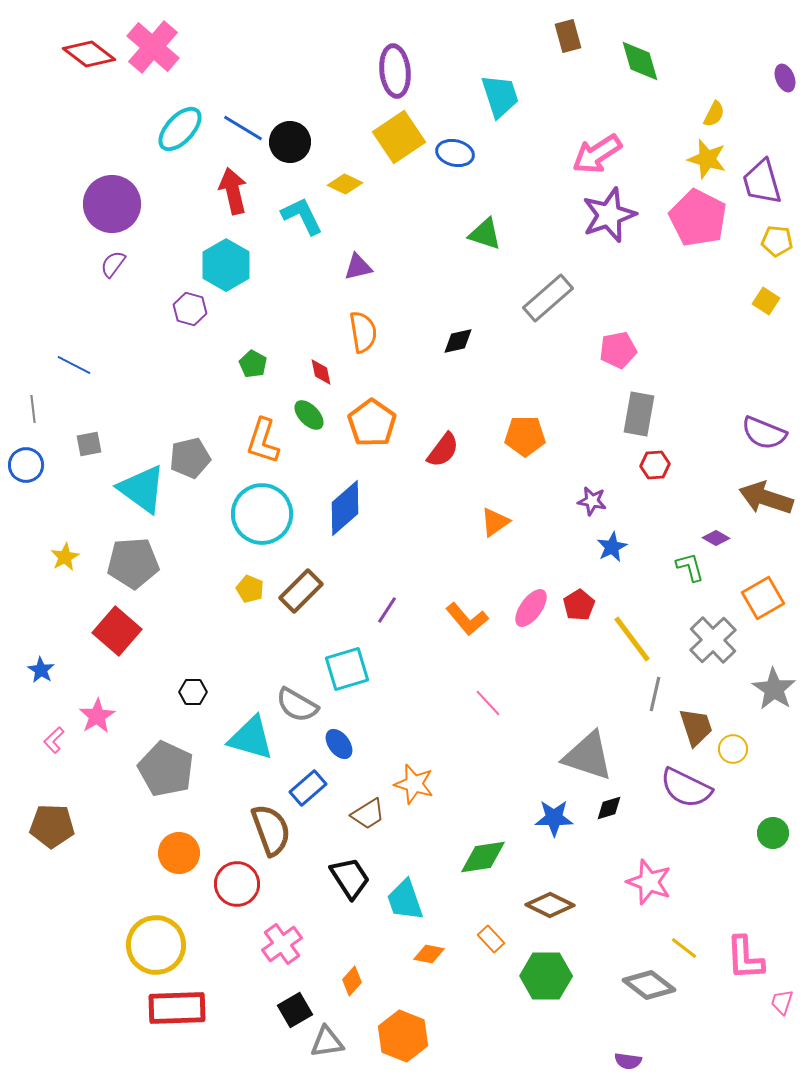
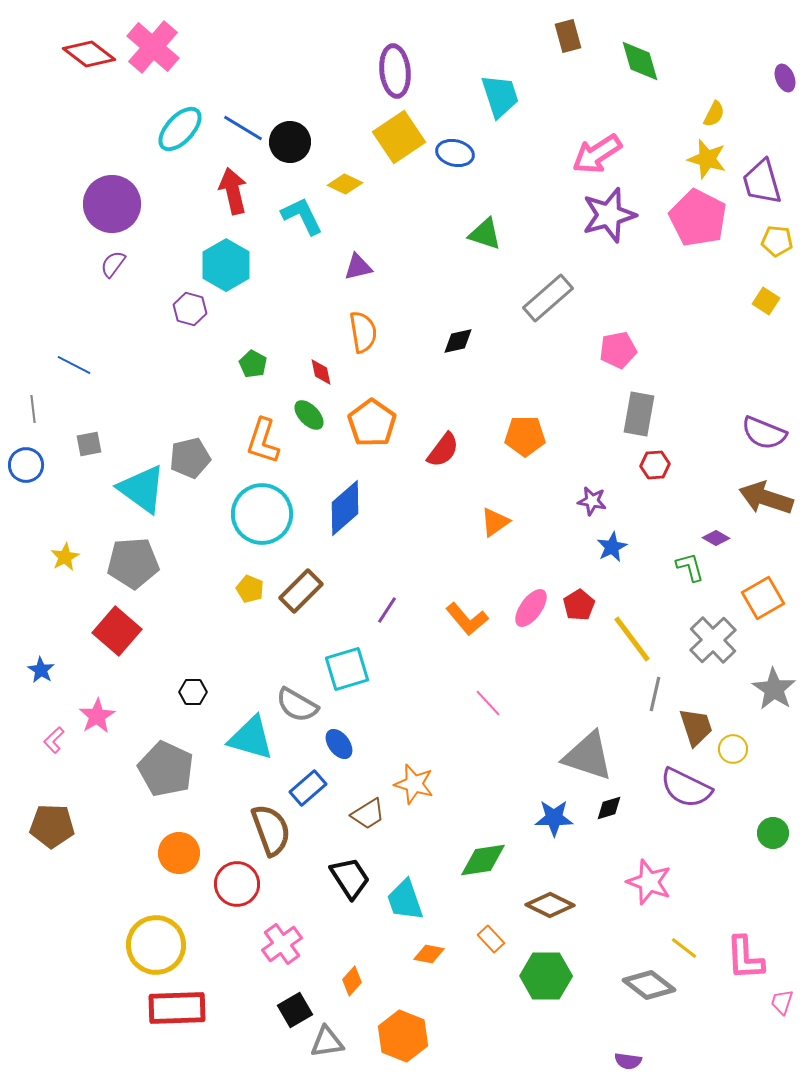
purple star at (609, 215): rotated 4 degrees clockwise
green diamond at (483, 857): moved 3 px down
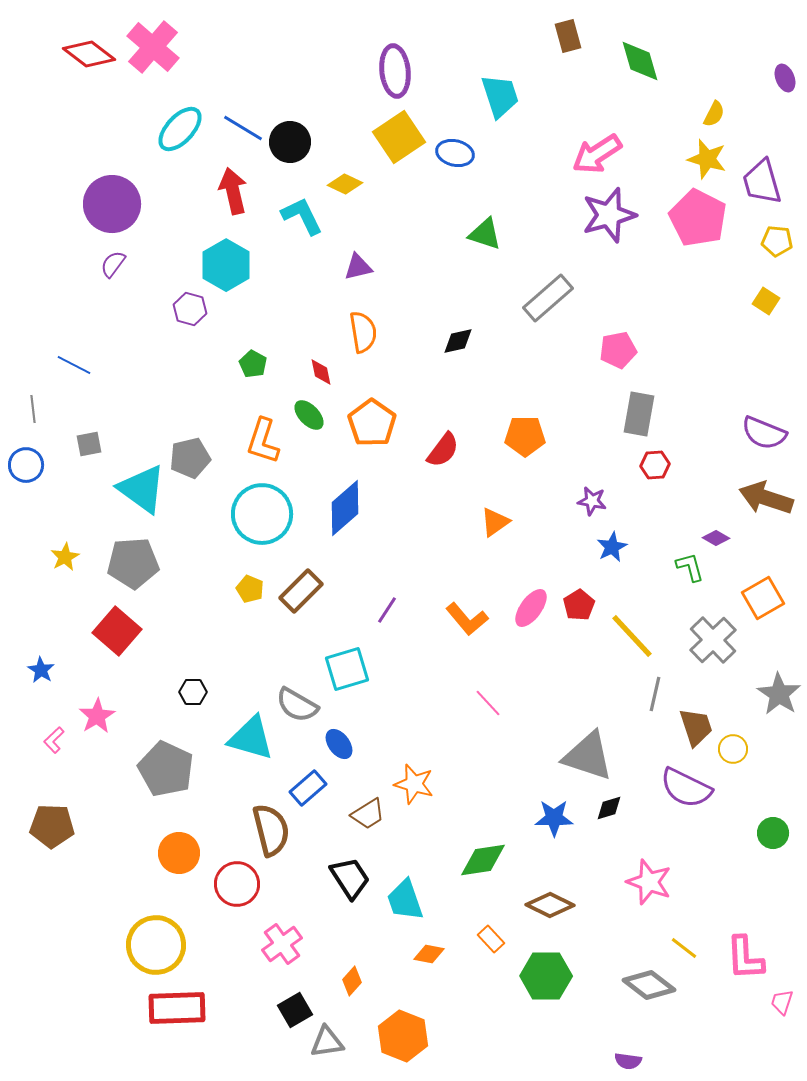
yellow line at (632, 639): moved 3 px up; rotated 6 degrees counterclockwise
gray star at (774, 689): moved 5 px right, 5 px down
brown semicircle at (271, 830): rotated 6 degrees clockwise
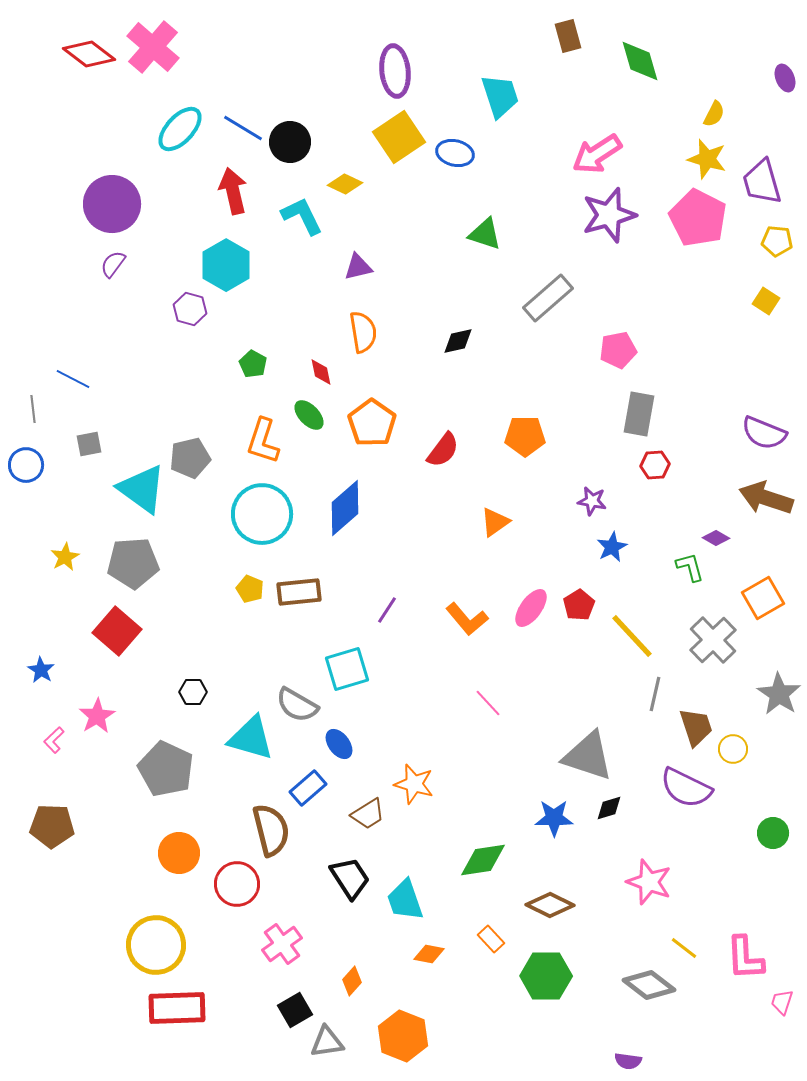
blue line at (74, 365): moved 1 px left, 14 px down
brown rectangle at (301, 591): moved 2 px left, 1 px down; rotated 39 degrees clockwise
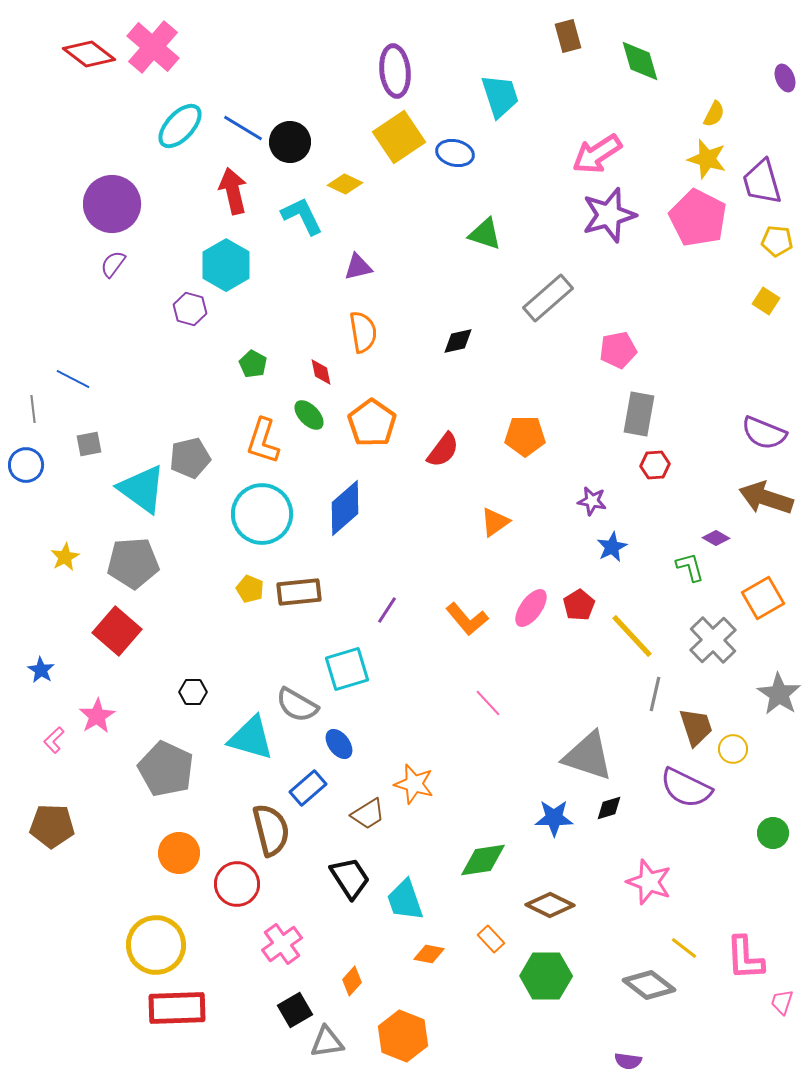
cyan ellipse at (180, 129): moved 3 px up
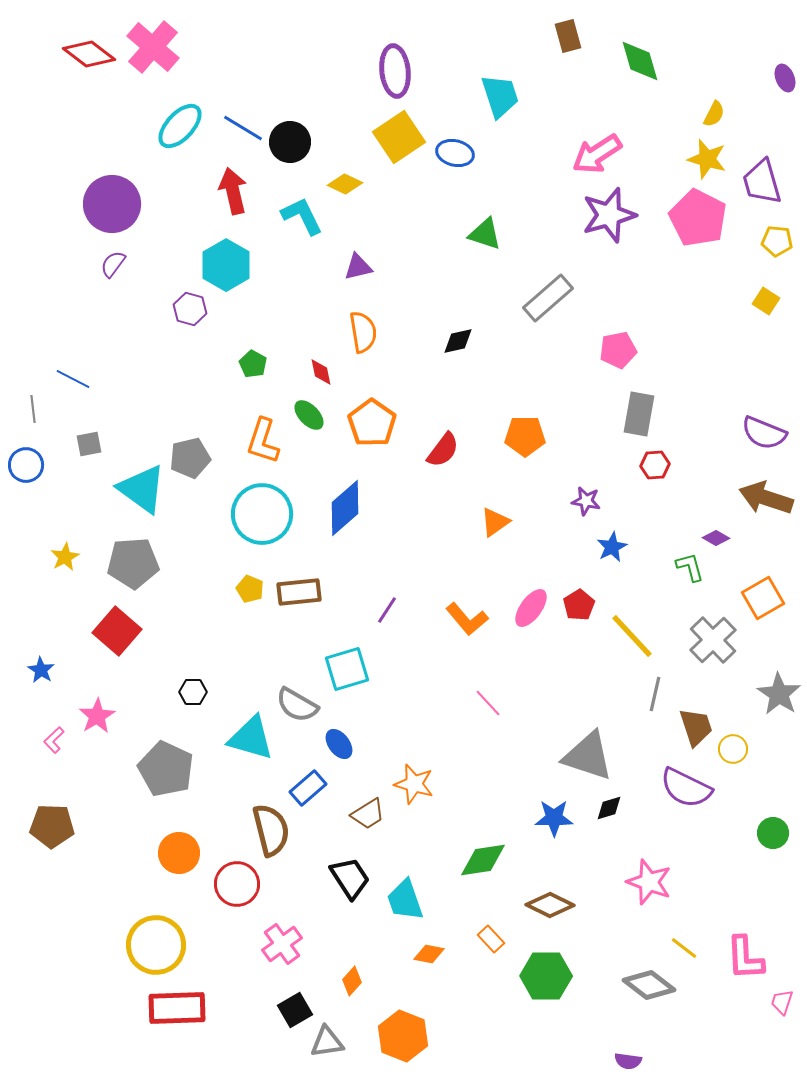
purple star at (592, 501): moved 6 px left
